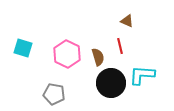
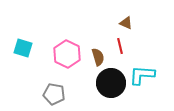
brown triangle: moved 1 px left, 2 px down
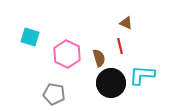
cyan square: moved 7 px right, 11 px up
brown semicircle: moved 1 px right, 1 px down
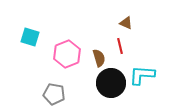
pink hexagon: rotated 12 degrees clockwise
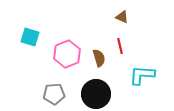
brown triangle: moved 4 px left, 6 px up
black circle: moved 15 px left, 11 px down
gray pentagon: rotated 15 degrees counterclockwise
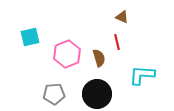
cyan square: rotated 30 degrees counterclockwise
red line: moved 3 px left, 4 px up
black circle: moved 1 px right
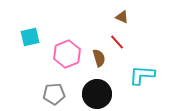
red line: rotated 28 degrees counterclockwise
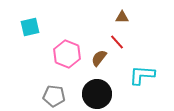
brown triangle: rotated 24 degrees counterclockwise
cyan square: moved 10 px up
pink hexagon: rotated 16 degrees counterclockwise
brown semicircle: rotated 126 degrees counterclockwise
gray pentagon: moved 2 px down; rotated 10 degrees clockwise
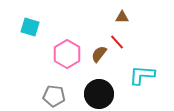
cyan square: rotated 30 degrees clockwise
pink hexagon: rotated 8 degrees clockwise
brown semicircle: moved 4 px up
black circle: moved 2 px right
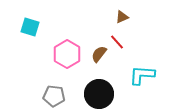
brown triangle: rotated 24 degrees counterclockwise
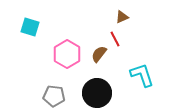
red line: moved 2 px left, 3 px up; rotated 14 degrees clockwise
cyan L-shape: rotated 68 degrees clockwise
black circle: moved 2 px left, 1 px up
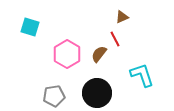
gray pentagon: rotated 15 degrees counterclockwise
